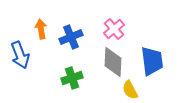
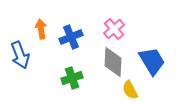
blue trapezoid: rotated 24 degrees counterclockwise
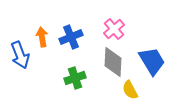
orange arrow: moved 1 px right, 8 px down
green cross: moved 3 px right
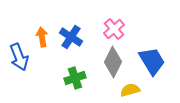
blue cross: rotated 35 degrees counterclockwise
blue arrow: moved 1 px left, 2 px down
gray diamond: rotated 24 degrees clockwise
yellow semicircle: rotated 102 degrees clockwise
